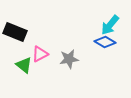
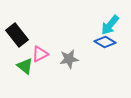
black rectangle: moved 2 px right, 3 px down; rotated 30 degrees clockwise
green triangle: moved 1 px right, 1 px down
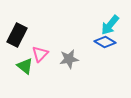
black rectangle: rotated 65 degrees clockwise
pink triangle: rotated 18 degrees counterclockwise
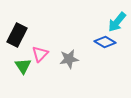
cyan arrow: moved 7 px right, 3 px up
green triangle: moved 2 px left; rotated 18 degrees clockwise
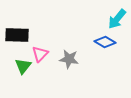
cyan arrow: moved 3 px up
black rectangle: rotated 65 degrees clockwise
gray star: rotated 18 degrees clockwise
green triangle: rotated 12 degrees clockwise
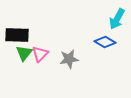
cyan arrow: rotated 10 degrees counterclockwise
gray star: rotated 18 degrees counterclockwise
green triangle: moved 1 px right, 13 px up
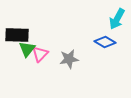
green triangle: moved 3 px right, 4 px up
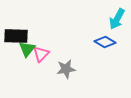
black rectangle: moved 1 px left, 1 px down
pink triangle: moved 1 px right
gray star: moved 3 px left, 10 px down
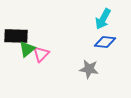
cyan arrow: moved 14 px left
blue diamond: rotated 25 degrees counterclockwise
green triangle: rotated 12 degrees clockwise
gray star: moved 23 px right; rotated 18 degrees clockwise
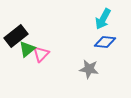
black rectangle: rotated 40 degrees counterclockwise
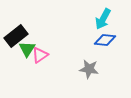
blue diamond: moved 2 px up
green triangle: rotated 18 degrees counterclockwise
pink triangle: moved 1 px left, 1 px down; rotated 12 degrees clockwise
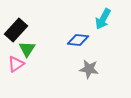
black rectangle: moved 6 px up; rotated 10 degrees counterclockwise
blue diamond: moved 27 px left
pink triangle: moved 24 px left, 9 px down
